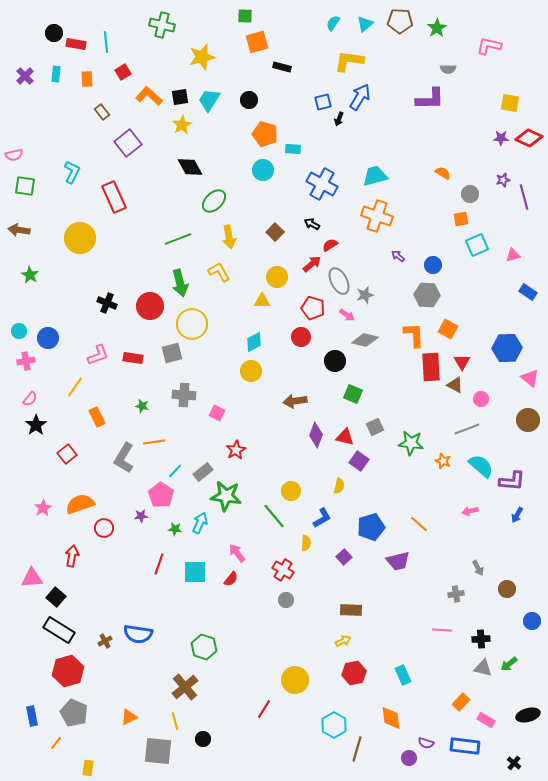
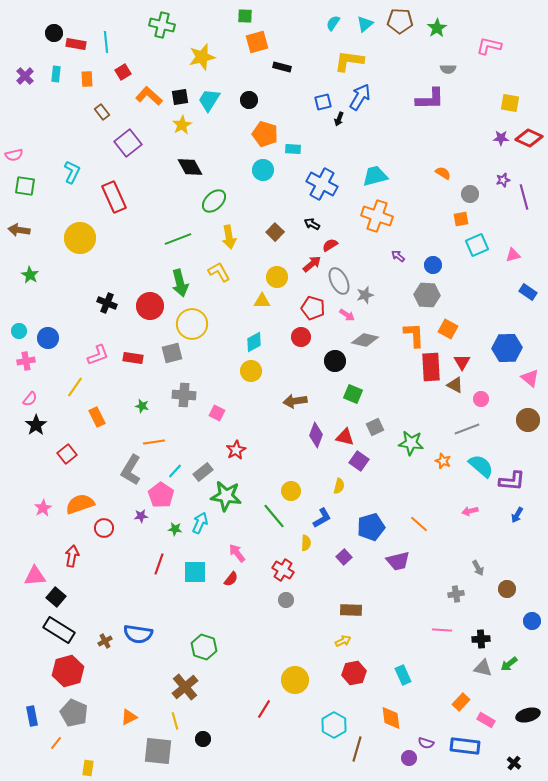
gray L-shape at (124, 458): moved 7 px right, 12 px down
pink triangle at (32, 578): moved 3 px right, 2 px up
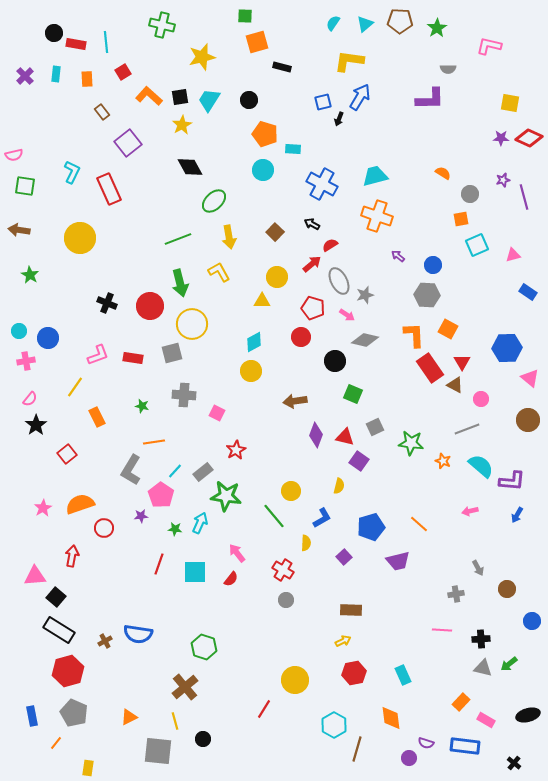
red rectangle at (114, 197): moved 5 px left, 8 px up
red rectangle at (431, 367): moved 1 px left, 1 px down; rotated 32 degrees counterclockwise
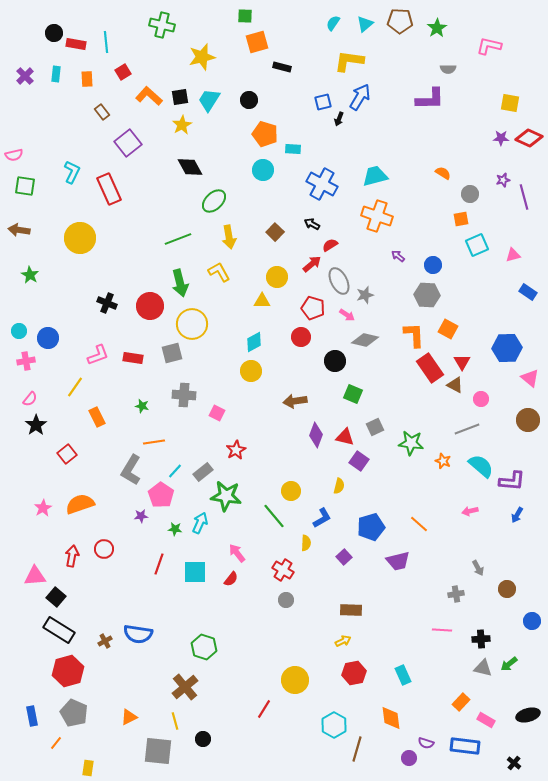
red circle at (104, 528): moved 21 px down
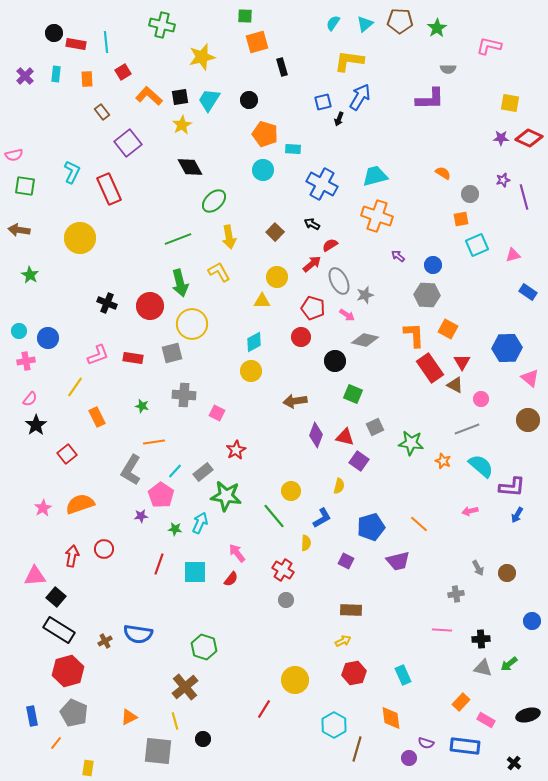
black rectangle at (282, 67): rotated 60 degrees clockwise
purple L-shape at (512, 481): moved 6 px down
purple square at (344, 557): moved 2 px right, 4 px down; rotated 21 degrees counterclockwise
brown circle at (507, 589): moved 16 px up
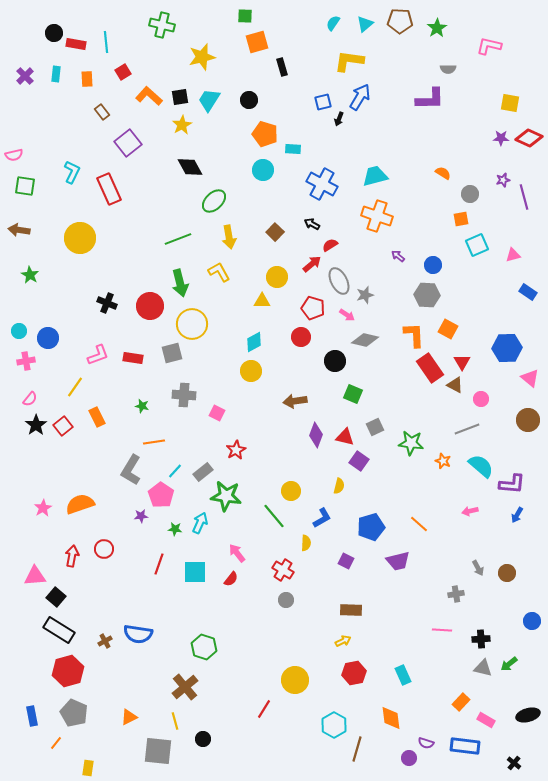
red square at (67, 454): moved 4 px left, 28 px up
purple L-shape at (512, 487): moved 3 px up
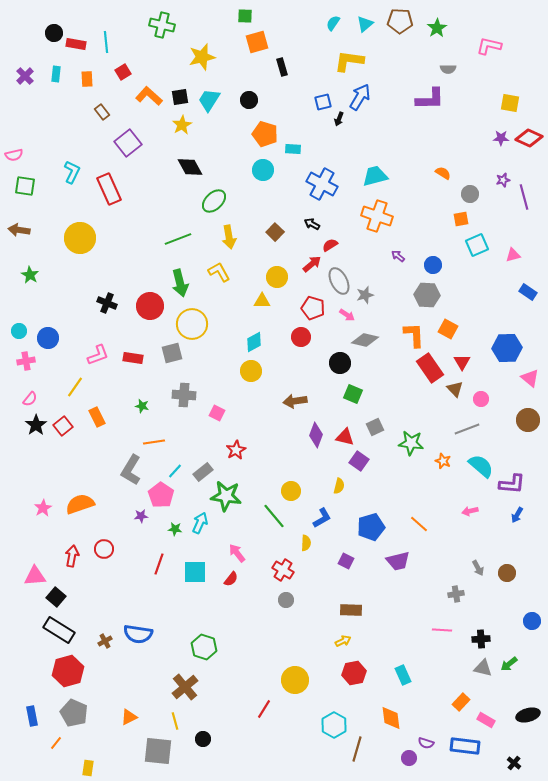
black circle at (335, 361): moved 5 px right, 2 px down
brown triangle at (455, 385): moved 4 px down; rotated 18 degrees clockwise
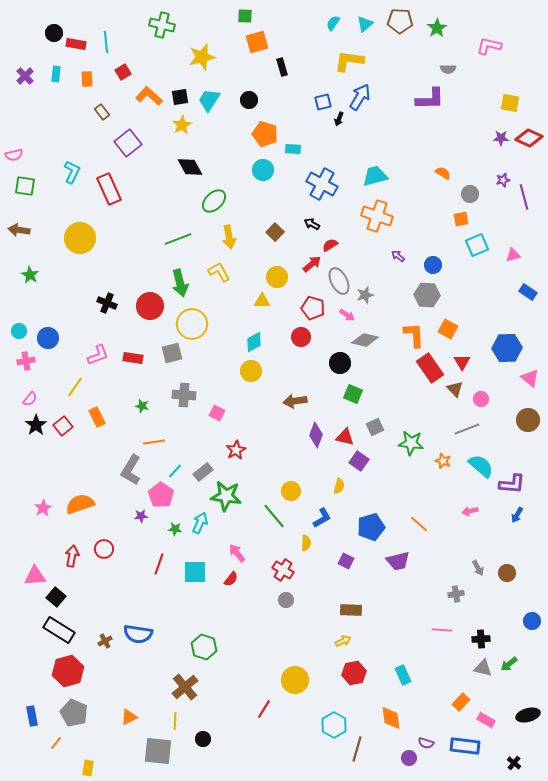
yellow line at (175, 721): rotated 18 degrees clockwise
